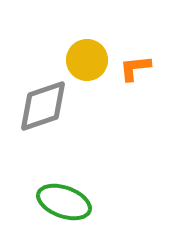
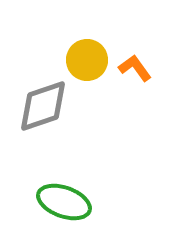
orange L-shape: rotated 60 degrees clockwise
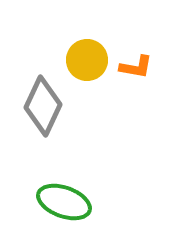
orange L-shape: moved 1 px right, 1 px up; rotated 136 degrees clockwise
gray diamond: rotated 46 degrees counterclockwise
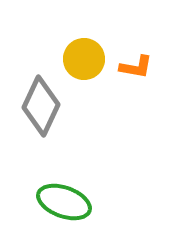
yellow circle: moved 3 px left, 1 px up
gray diamond: moved 2 px left
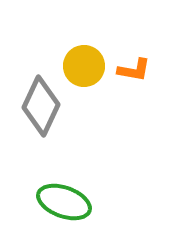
yellow circle: moved 7 px down
orange L-shape: moved 2 px left, 3 px down
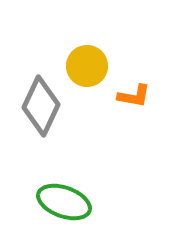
yellow circle: moved 3 px right
orange L-shape: moved 26 px down
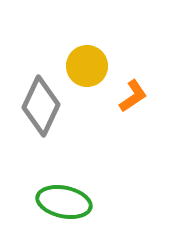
orange L-shape: moved 1 px left; rotated 44 degrees counterclockwise
green ellipse: rotated 8 degrees counterclockwise
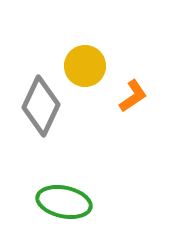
yellow circle: moved 2 px left
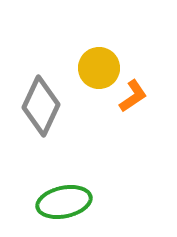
yellow circle: moved 14 px right, 2 px down
green ellipse: rotated 24 degrees counterclockwise
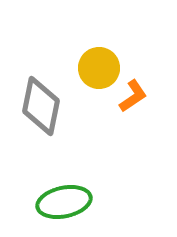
gray diamond: rotated 14 degrees counterclockwise
